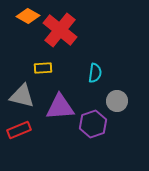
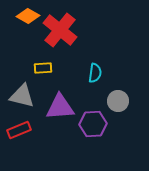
gray circle: moved 1 px right
purple hexagon: rotated 16 degrees clockwise
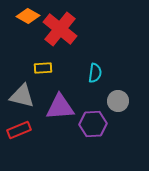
red cross: moved 1 px up
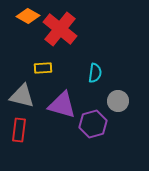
purple triangle: moved 2 px right, 2 px up; rotated 20 degrees clockwise
purple hexagon: rotated 12 degrees counterclockwise
red rectangle: rotated 60 degrees counterclockwise
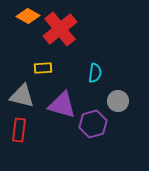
red cross: rotated 12 degrees clockwise
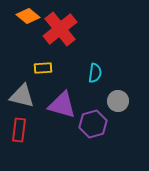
orange diamond: rotated 10 degrees clockwise
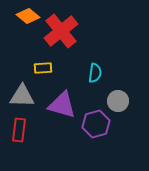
red cross: moved 1 px right, 2 px down
gray triangle: rotated 12 degrees counterclockwise
purple hexagon: moved 3 px right
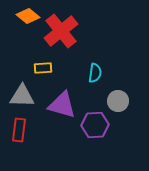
purple hexagon: moved 1 px left, 1 px down; rotated 12 degrees clockwise
